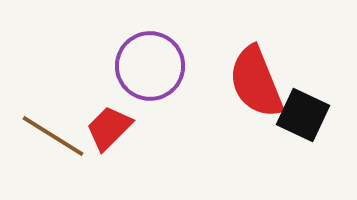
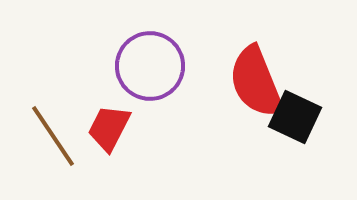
black square: moved 8 px left, 2 px down
red trapezoid: rotated 18 degrees counterclockwise
brown line: rotated 24 degrees clockwise
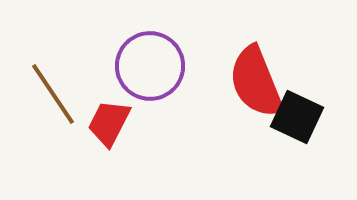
black square: moved 2 px right
red trapezoid: moved 5 px up
brown line: moved 42 px up
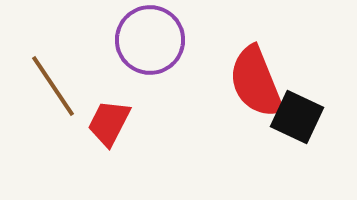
purple circle: moved 26 px up
brown line: moved 8 px up
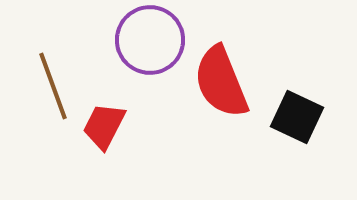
red semicircle: moved 35 px left
brown line: rotated 14 degrees clockwise
red trapezoid: moved 5 px left, 3 px down
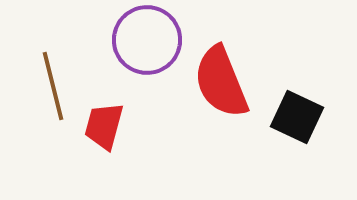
purple circle: moved 3 px left
brown line: rotated 6 degrees clockwise
red trapezoid: rotated 12 degrees counterclockwise
